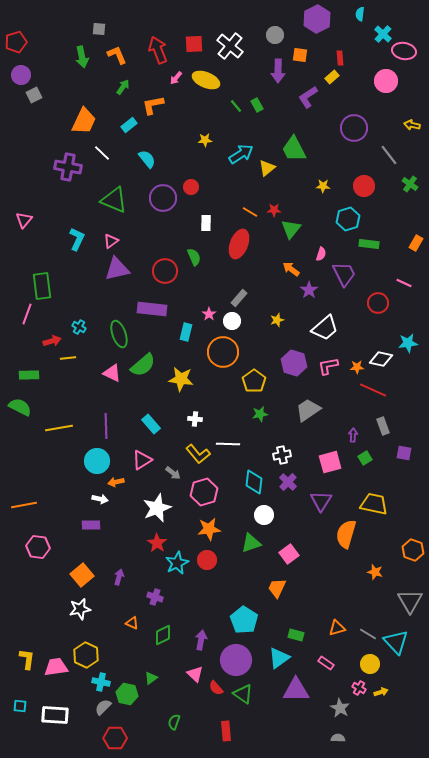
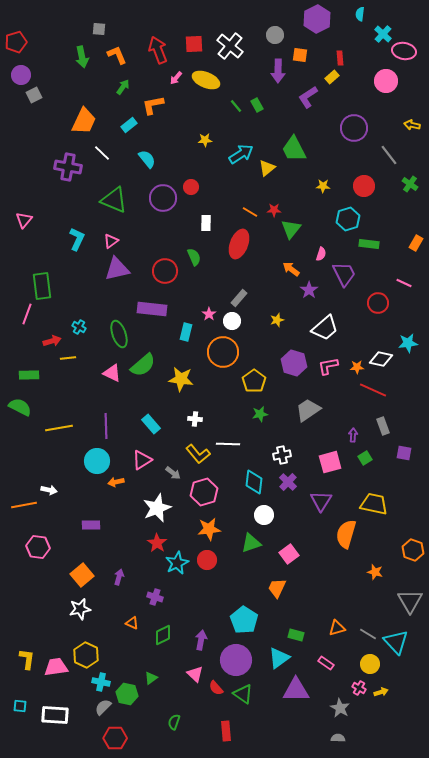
white arrow at (100, 499): moved 51 px left, 9 px up
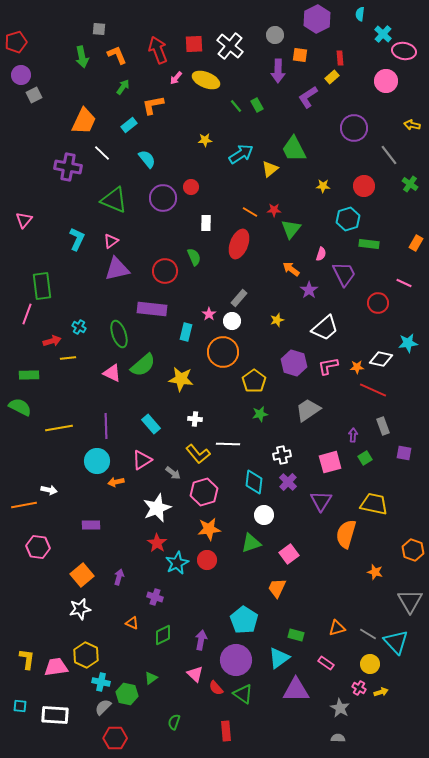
yellow triangle at (267, 168): moved 3 px right, 1 px down
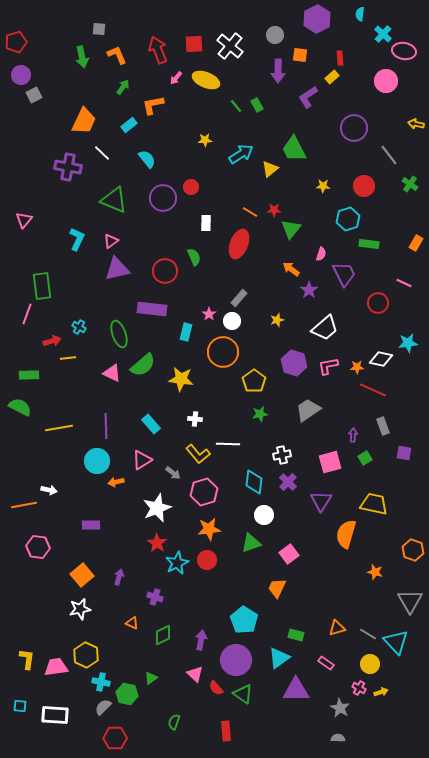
yellow arrow at (412, 125): moved 4 px right, 1 px up
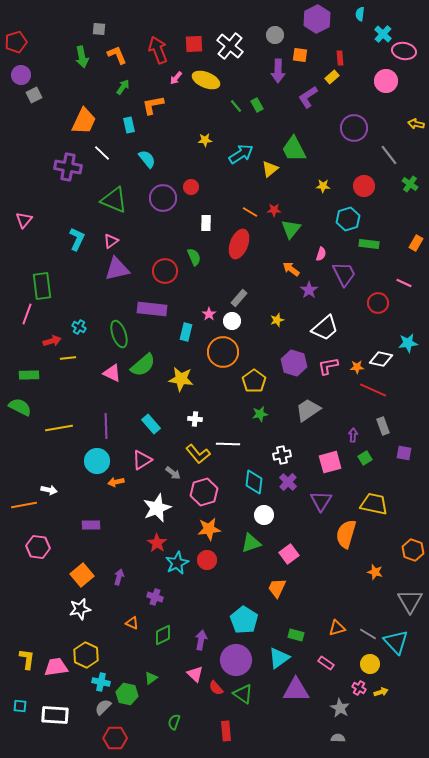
cyan rectangle at (129, 125): rotated 63 degrees counterclockwise
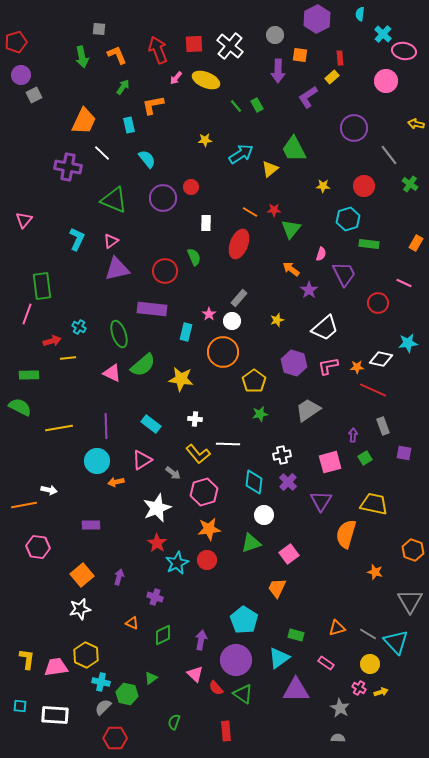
cyan rectangle at (151, 424): rotated 12 degrees counterclockwise
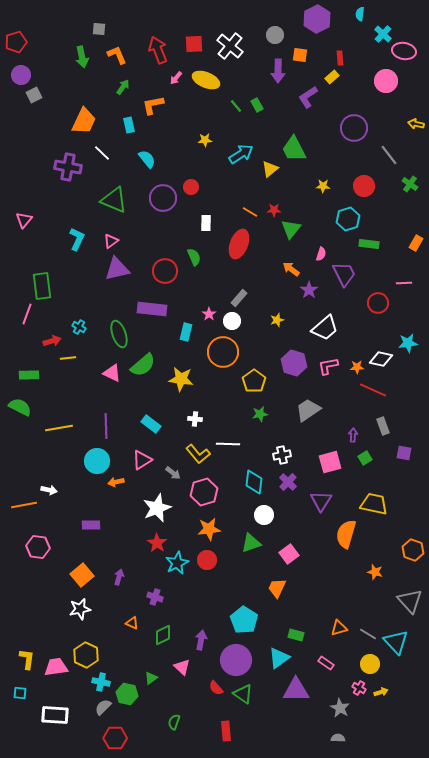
pink line at (404, 283): rotated 28 degrees counterclockwise
gray triangle at (410, 601): rotated 12 degrees counterclockwise
orange triangle at (337, 628): moved 2 px right
pink triangle at (195, 674): moved 13 px left, 7 px up
cyan square at (20, 706): moved 13 px up
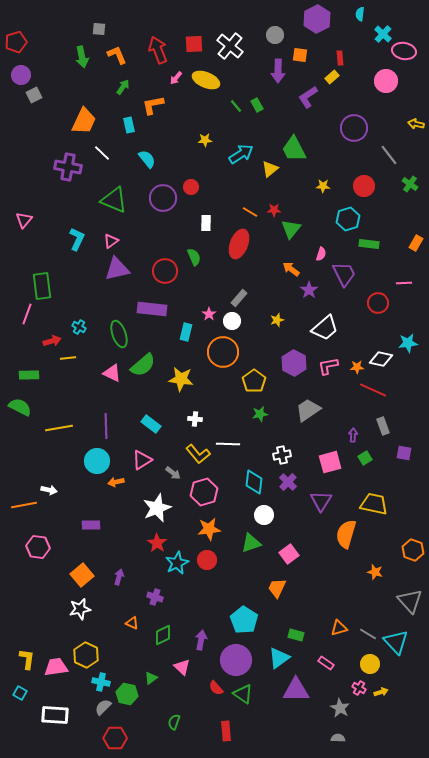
purple hexagon at (294, 363): rotated 10 degrees clockwise
cyan square at (20, 693): rotated 24 degrees clockwise
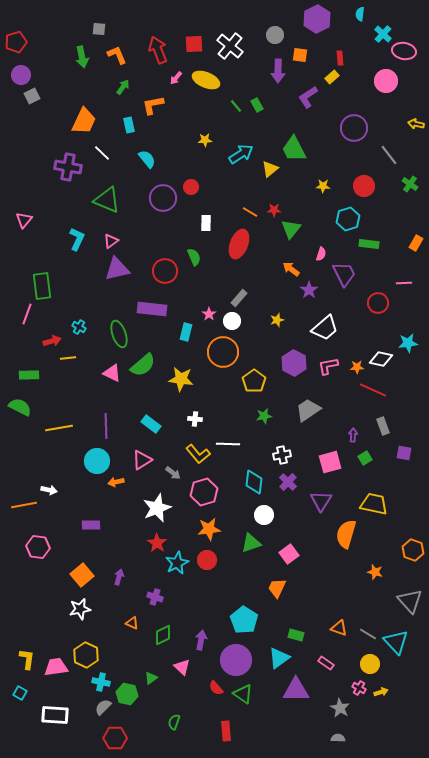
gray square at (34, 95): moved 2 px left, 1 px down
green triangle at (114, 200): moved 7 px left
green star at (260, 414): moved 4 px right, 2 px down
orange triangle at (339, 628): rotated 36 degrees clockwise
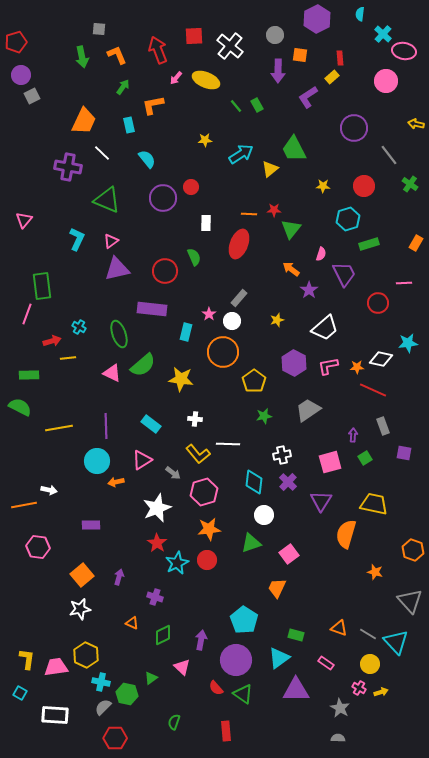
red square at (194, 44): moved 8 px up
orange line at (250, 212): moved 1 px left, 2 px down; rotated 28 degrees counterclockwise
green rectangle at (369, 244): rotated 24 degrees counterclockwise
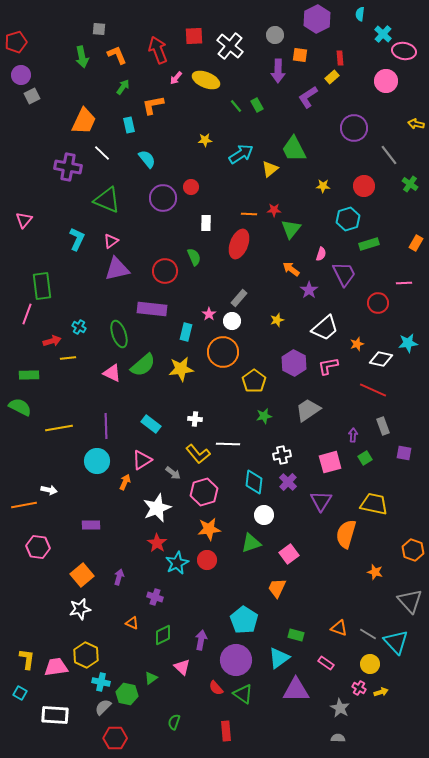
orange star at (357, 367): moved 23 px up; rotated 16 degrees counterclockwise
yellow star at (181, 379): moved 10 px up; rotated 15 degrees counterclockwise
orange arrow at (116, 482): moved 9 px right; rotated 126 degrees clockwise
